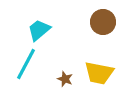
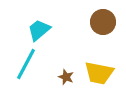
brown star: moved 1 px right, 2 px up
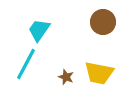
cyan trapezoid: rotated 15 degrees counterclockwise
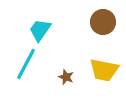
cyan trapezoid: moved 1 px right
yellow trapezoid: moved 5 px right, 3 px up
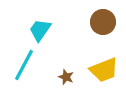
cyan line: moved 2 px left, 1 px down
yellow trapezoid: rotated 32 degrees counterclockwise
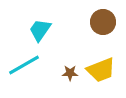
cyan line: rotated 32 degrees clockwise
yellow trapezoid: moved 3 px left
brown star: moved 4 px right, 4 px up; rotated 21 degrees counterclockwise
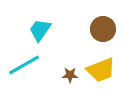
brown circle: moved 7 px down
brown star: moved 2 px down
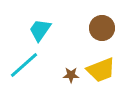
brown circle: moved 1 px left, 1 px up
cyan line: rotated 12 degrees counterclockwise
brown star: moved 1 px right
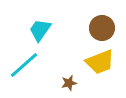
yellow trapezoid: moved 1 px left, 8 px up
brown star: moved 2 px left, 8 px down; rotated 14 degrees counterclockwise
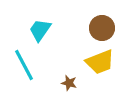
cyan line: rotated 76 degrees counterclockwise
brown star: rotated 28 degrees clockwise
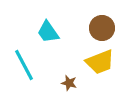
cyan trapezoid: moved 8 px right, 2 px down; rotated 70 degrees counterclockwise
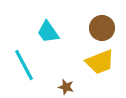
brown star: moved 3 px left, 4 px down
